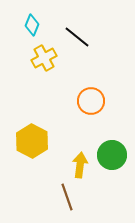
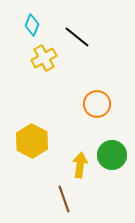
orange circle: moved 6 px right, 3 px down
brown line: moved 3 px left, 2 px down
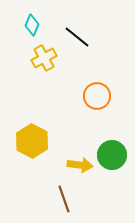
orange circle: moved 8 px up
yellow arrow: rotated 90 degrees clockwise
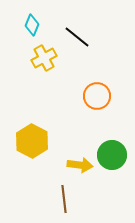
brown line: rotated 12 degrees clockwise
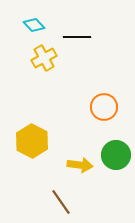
cyan diamond: moved 2 px right; rotated 65 degrees counterclockwise
black line: rotated 40 degrees counterclockwise
orange circle: moved 7 px right, 11 px down
green circle: moved 4 px right
brown line: moved 3 px left, 3 px down; rotated 28 degrees counterclockwise
